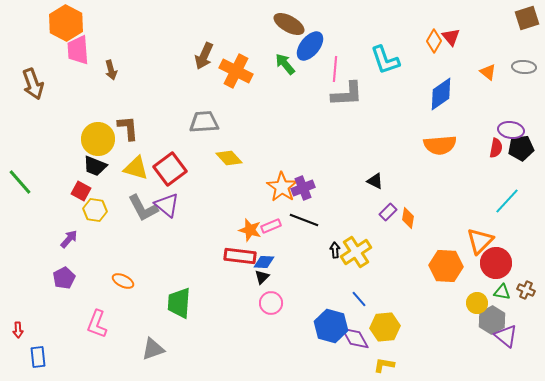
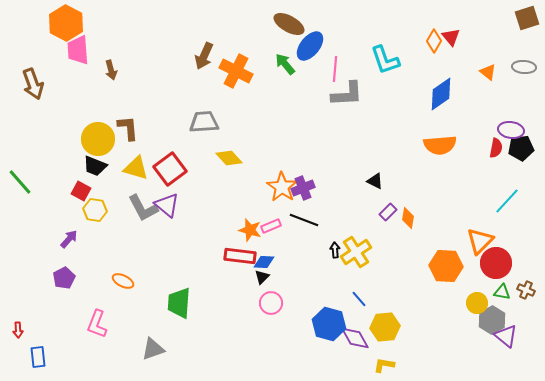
blue hexagon at (331, 326): moved 2 px left, 2 px up
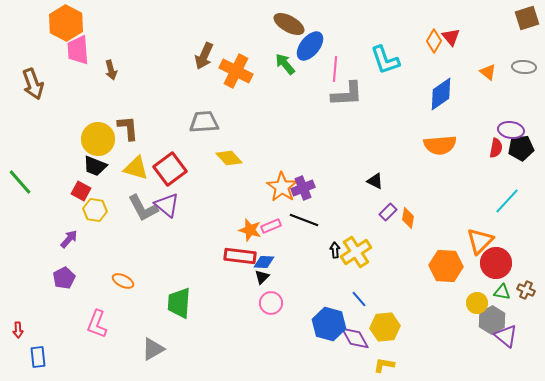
gray triangle at (153, 349): rotated 10 degrees counterclockwise
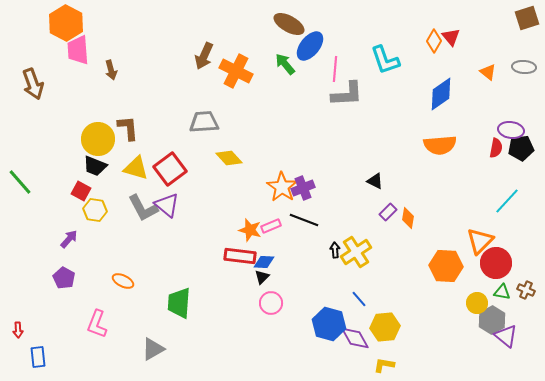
purple pentagon at (64, 278): rotated 15 degrees counterclockwise
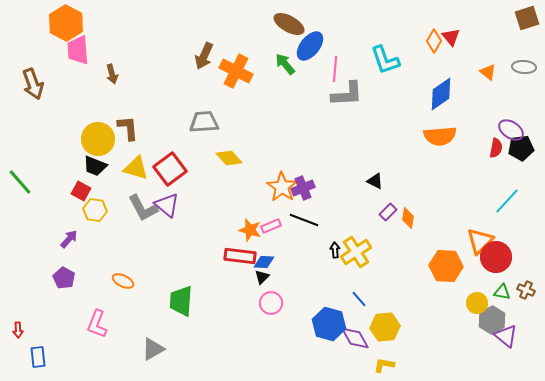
brown arrow at (111, 70): moved 1 px right, 4 px down
purple ellipse at (511, 130): rotated 25 degrees clockwise
orange semicircle at (440, 145): moved 9 px up
red circle at (496, 263): moved 6 px up
green trapezoid at (179, 303): moved 2 px right, 2 px up
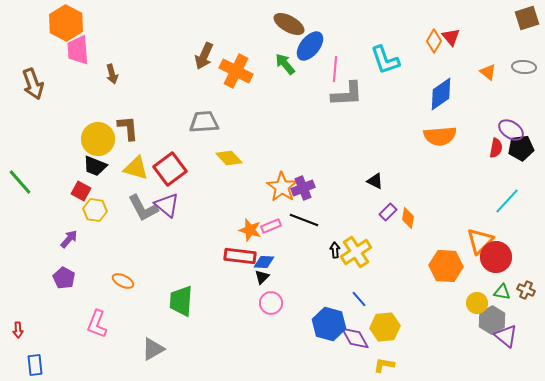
blue rectangle at (38, 357): moved 3 px left, 8 px down
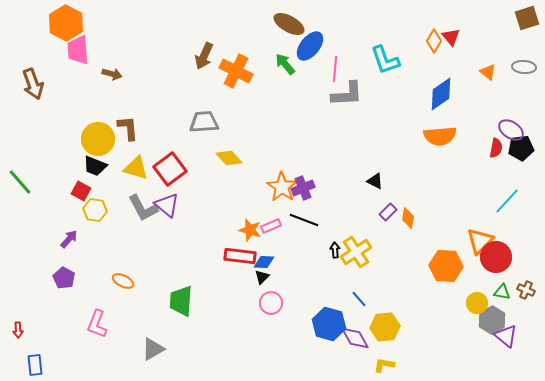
brown arrow at (112, 74): rotated 60 degrees counterclockwise
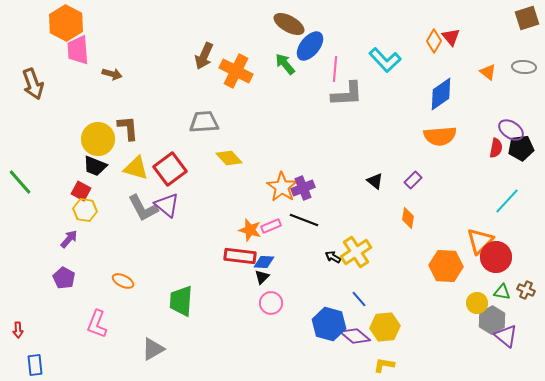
cyan L-shape at (385, 60): rotated 24 degrees counterclockwise
black triangle at (375, 181): rotated 12 degrees clockwise
yellow hexagon at (95, 210): moved 10 px left
purple rectangle at (388, 212): moved 25 px right, 32 px up
black arrow at (335, 250): moved 2 px left, 7 px down; rotated 56 degrees counterclockwise
purple diamond at (355, 338): moved 2 px up; rotated 20 degrees counterclockwise
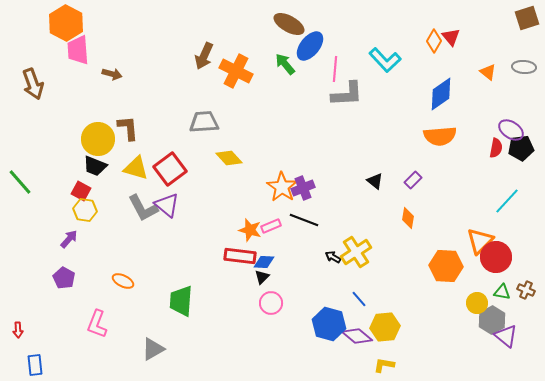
purple diamond at (355, 336): moved 2 px right
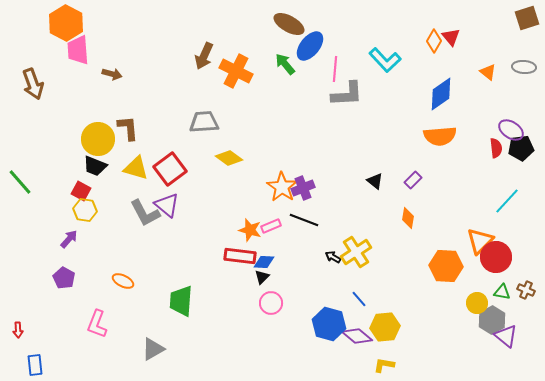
red semicircle at (496, 148): rotated 18 degrees counterclockwise
yellow diamond at (229, 158): rotated 12 degrees counterclockwise
gray L-shape at (143, 208): moved 2 px right, 5 px down
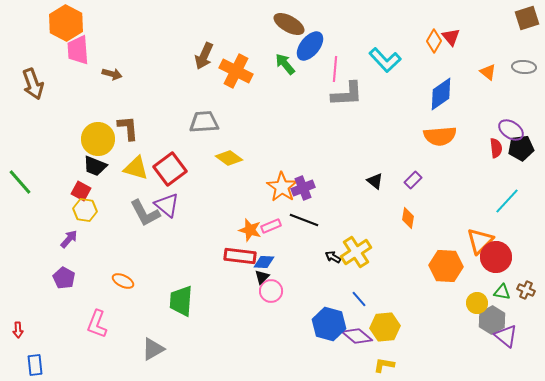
pink circle at (271, 303): moved 12 px up
